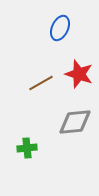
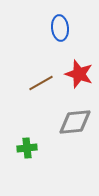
blue ellipse: rotated 30 degrees counterclockwise
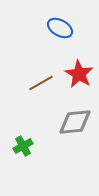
blue ellipse: rotated 55 degrees counterclockwise
red star: rotated 12 degrees clockwise
green cross: moved 4 px left, 2 px up; rotated 24 degrees counterclockwise
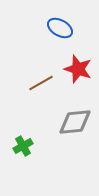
red star: moved 1 px left, 5 px up; rotated 12 degrees counterclockwise
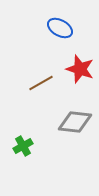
red star: moved 2 px right
gray diamond: rotated 12 degrees clockwise
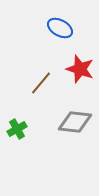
brown line: rotated 20 degrees counterclockwise
green cross: moved 6 px left, 17 px up
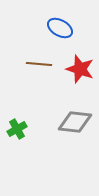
brown line: moved 2 px left, 19 px up; rotated 55 degrees clockwise
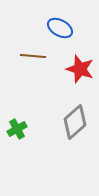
brown line: moved 6 px left, 8 px up
gray diamond: rotated 48 degrees counterclockwise
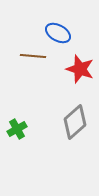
blue ellipse: moved 2 px left, 5 px down
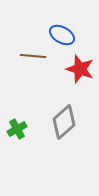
blue ellipse: moved 4 px right, 2 px down
gray diamond: moved 11 px left
